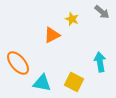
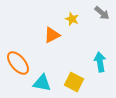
gray arrow: moved 1 px down
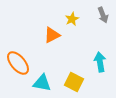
gray arrow: moved 1 px right, 2 px down; rotated 28 degrees clockwise
yellow star: rotated 24 degrees clockwise
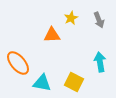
gray arrow: moved 4 px left, 5 px down
yellow star: moved 1 px left, 1 px up
orange triangle: rotated 24 degrees clockwise
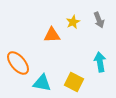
yellow star: moved 2 px right, 4 px down
